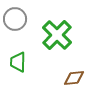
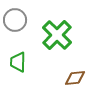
gray circle: moved 1 px down
brown diamond: moved 1 px right
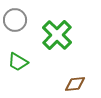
green trapezoid: rotated 60 degrees counterclockwise
brown diamond: moved 6 px down
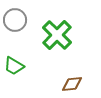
green trapezoid: moved 4 px left, 4 px down
brown diamond: moved 3 px left
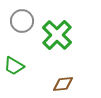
gray circle: moved 7 px right, 1 px down
brown diamond: moved 9 px left
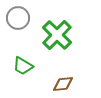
gray circle: moved 4 px left, 3 px up
green trapezoid: moved 9 px right
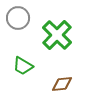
brown diamond: moved 1 px left
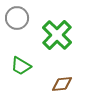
gray circle: moved 1 px left
green trapezoid: moved 2 px left
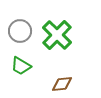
gray circle: moved 3 px right, 13 px down
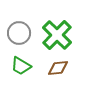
gray circle: moved 1 px left, 2 px down
brown diamond: moved 4 px left, 16 px up
